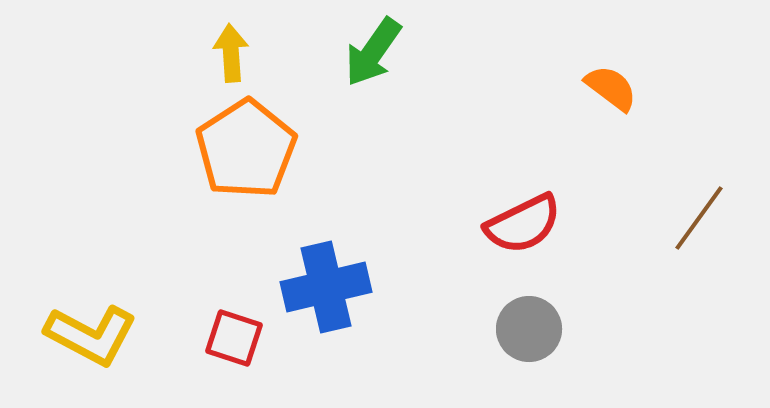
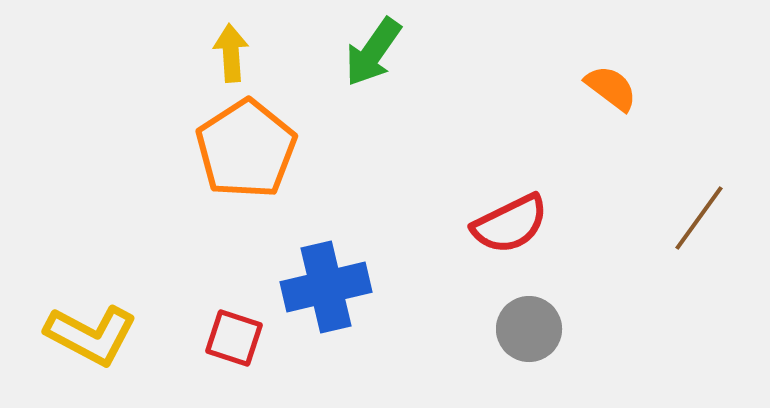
red semicircle: moved 13 px left
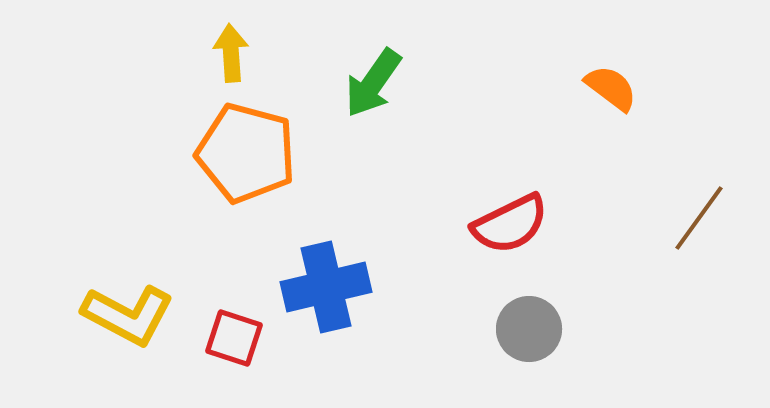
green arrow: moved 31 px down
orange pentagon: moved 4 px down; rotated 24 degrees counterclockwise
yellow L-shape: moved 37 px right, 20 px up
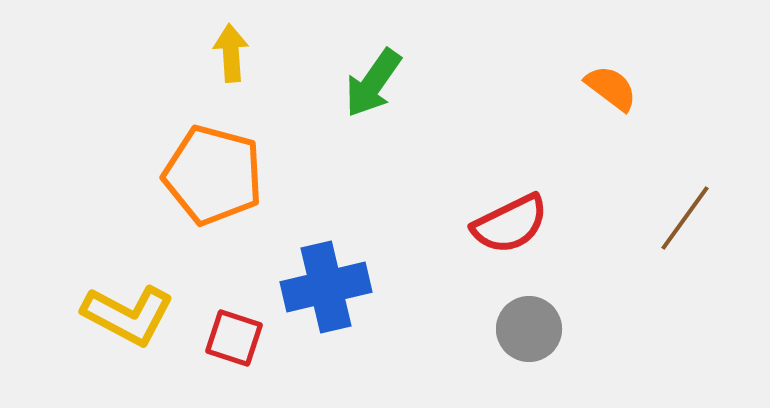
orange pentagon: moved 33 px left, 22 px down
brown line: moved 14 px left
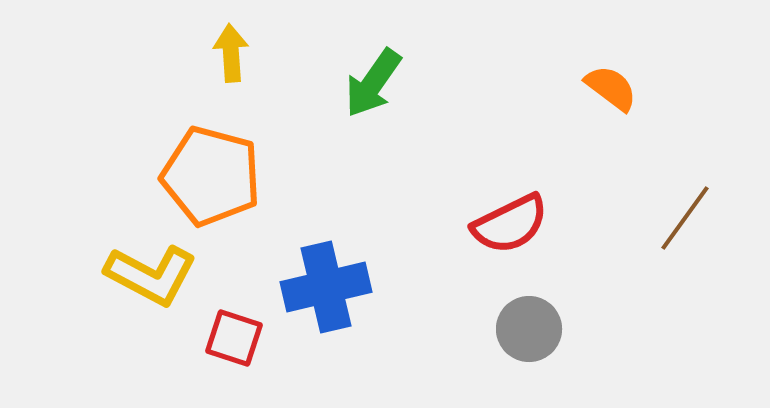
orange pentagon: moved 2 px left, 1 px down
yellow L-shape: moved 23 px right, 40 px up
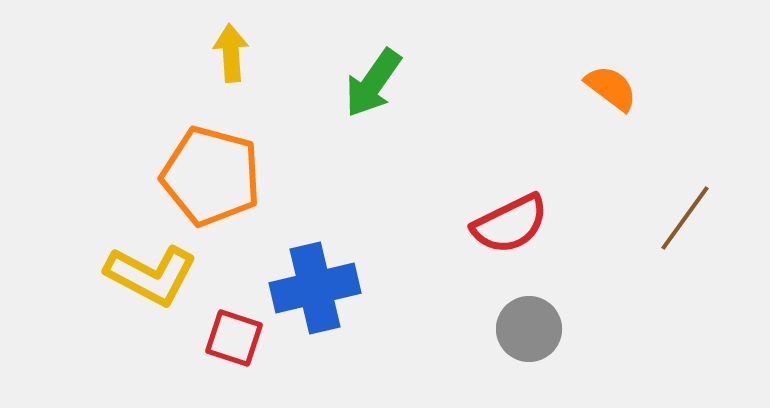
blue cross: moved 11 px left, 1 px down
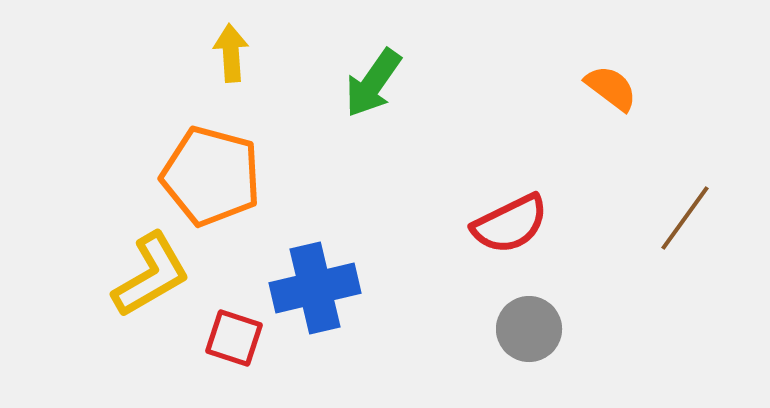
yellow L-shape: rotated 58 degrees counterclockwise
